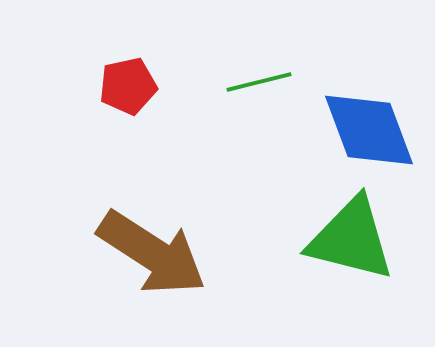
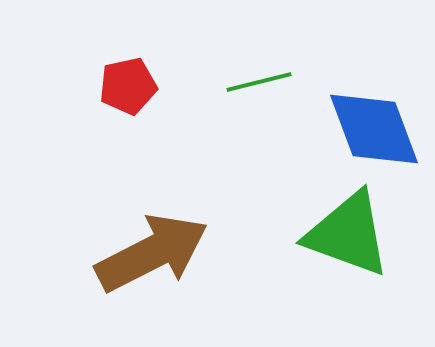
blue diamond: moved 5 px right, 1 px up
green triangle: moved 3 px left, 5 px up; rotated 6 degrees clockwise
brown arrow: rotated 60 degrees counterclockwise
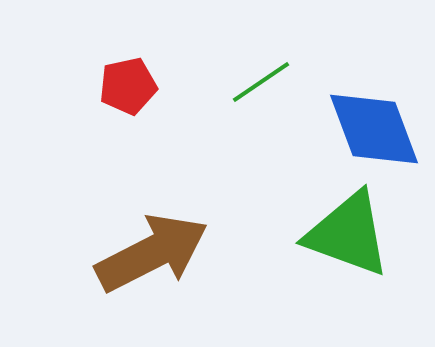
green line: moved 2 px right; rotated 20 degrees counterclockwise
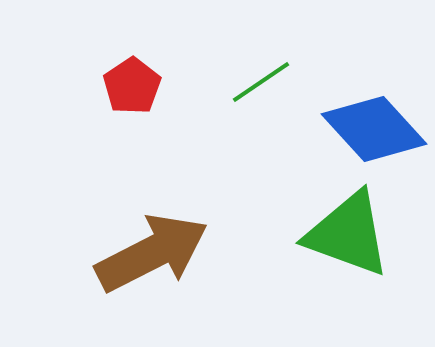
red pentagon: moved 4 px right; rotated 22 degrees counterclockwise
blue diamond: rotated 22 degrees counterclockwise
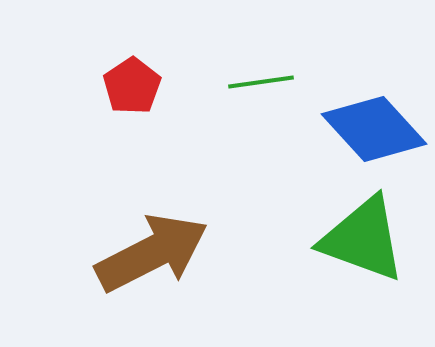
green line: rotated 26 degrees clockwise
green triangle: moved 15 px right, 5 px down
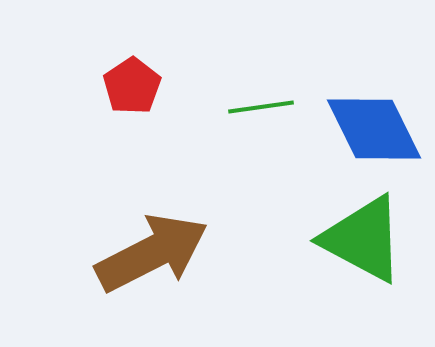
green line: moved 25 px down
blue diamond: rotated 16 degrees clockwise
green triangle: rotated 8 degrees clockwise
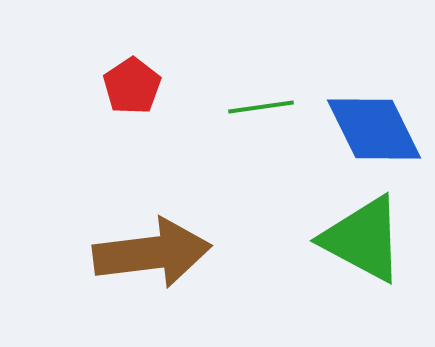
brown arrow: rotated 20 degrees clockwise
